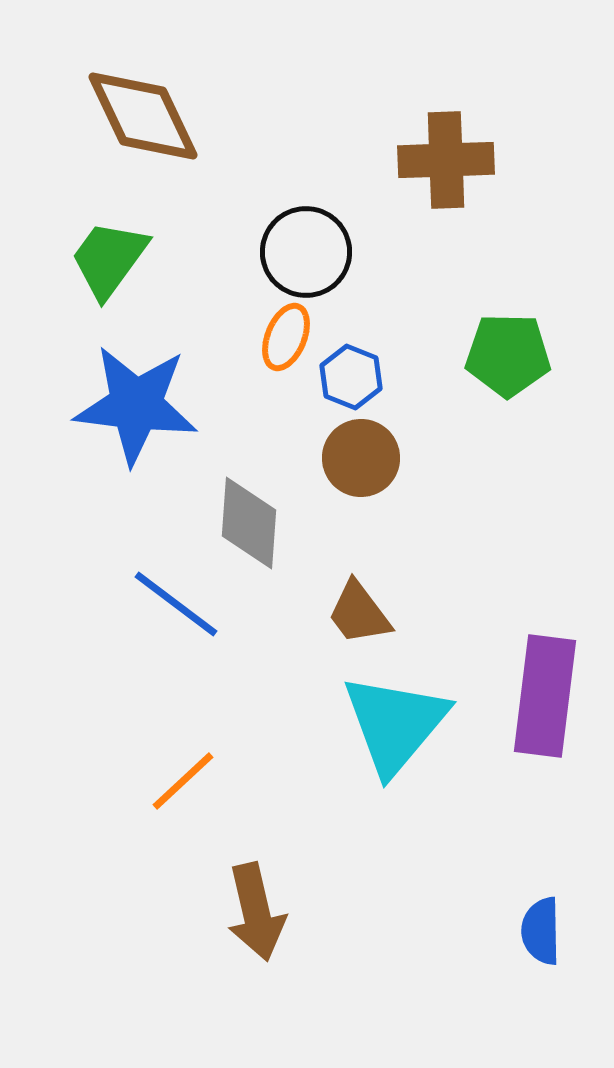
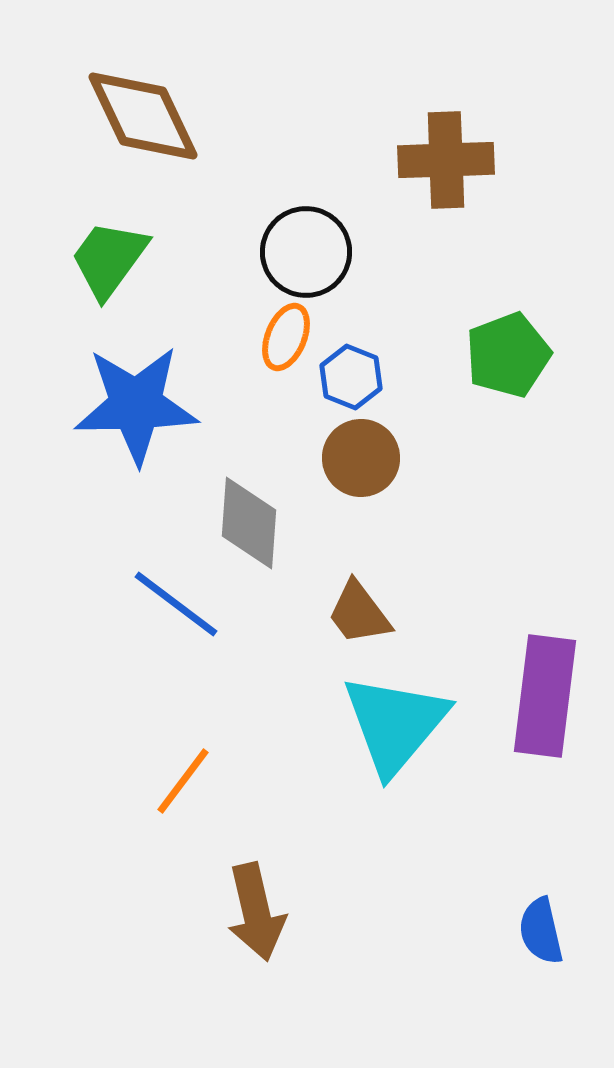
green pentagon: rotated 22 degrees counterclockwise
blue star: rotated 8 degrees counterclockwise
orange line: rotated 10 degrees counterclockwise
blue semicircle: rotated 12 degrees counterclockwise
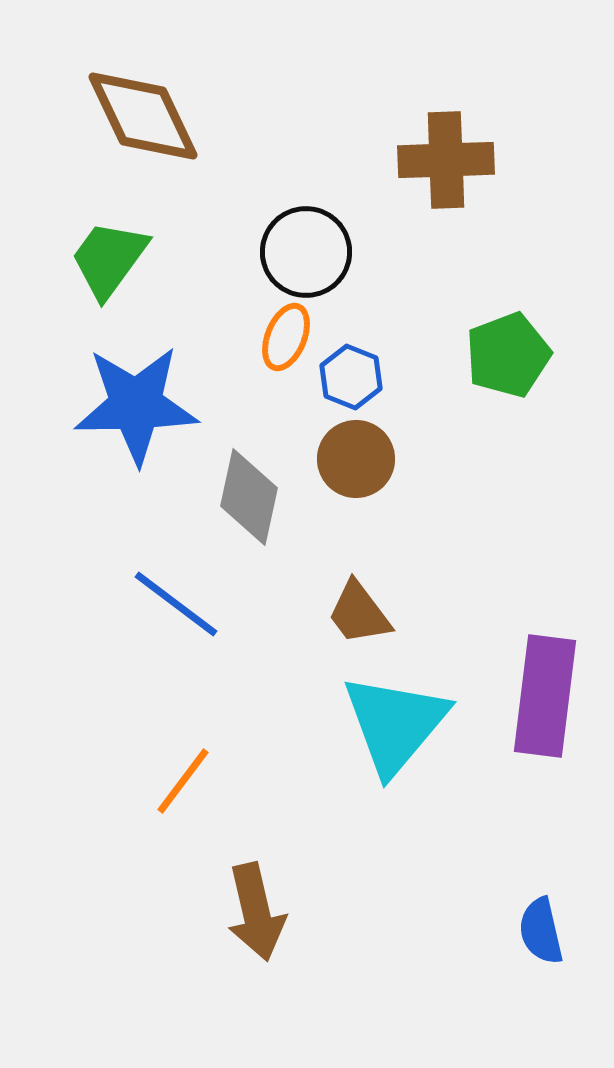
brown circle: moved 5 px left, 1 px down
gray diamond: moved 26 px up; rotated 8 degrees clockwise
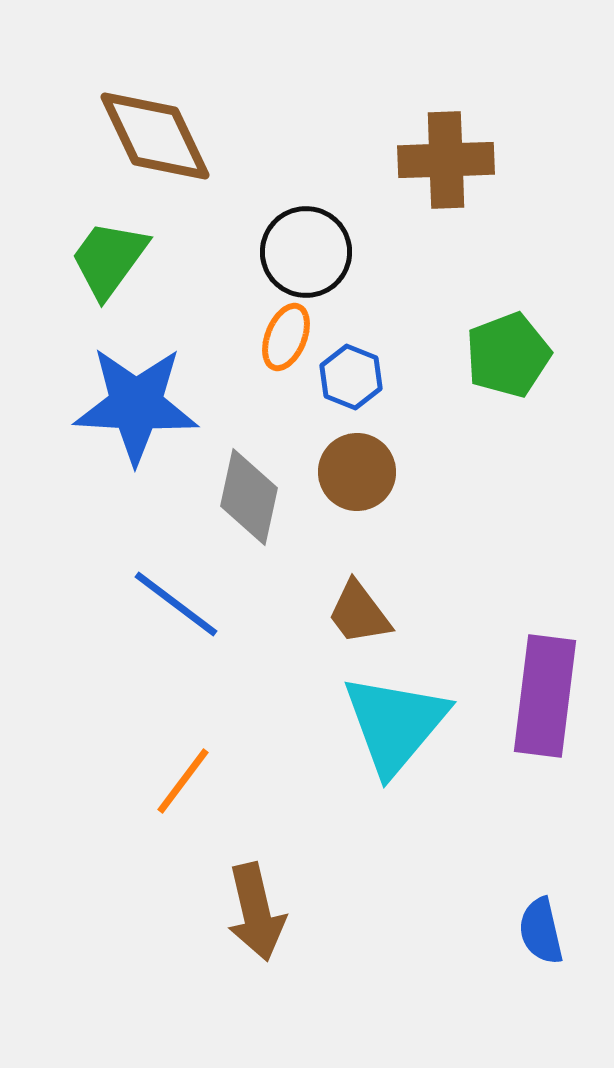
brown diamond: moved 12 px right, 20 px down
blue star: rotated 4 degrees clockwise
brown circle: moved 1 px right, 13 px down
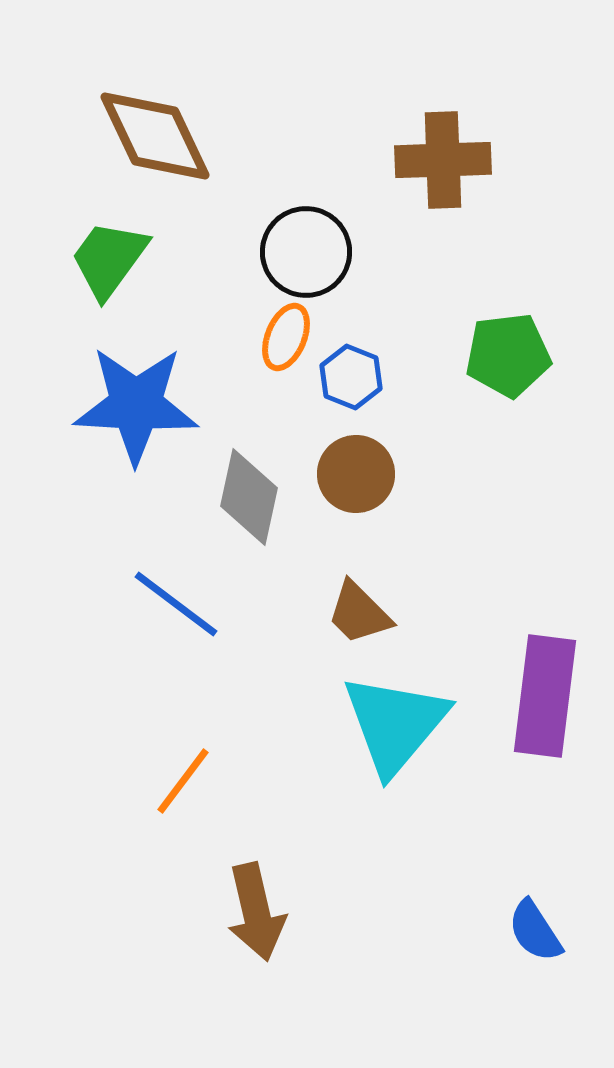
brown cross: moved 3 px left
green pentagon: rotated 14 degrees clockwise
brown circle: moved 1 px left, 2 px down
brown trapezoid: rotated 8 degrees counterclockwise
blue semicircle: moved 6 px left; rotated 20 degrees counterclockwise
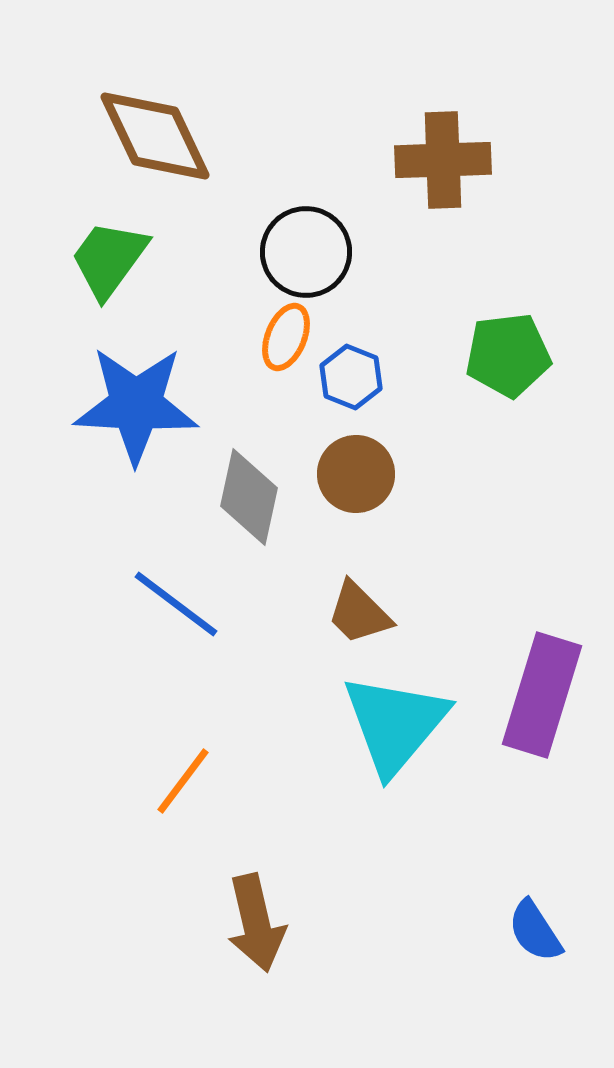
purple rectangle: moved 3 px left, 1 px up; rotated 10 degrees clockwise
brown arrow: moved 11 px down
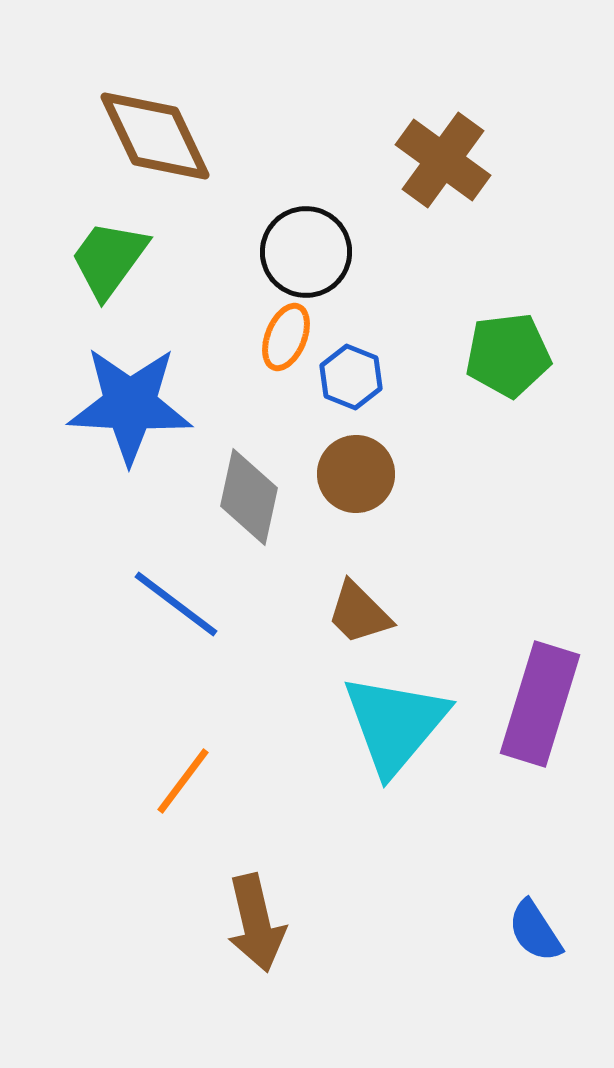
brown cross: rotated 38 degrees clockwise
blue star: moved 6 px left
purple rectangle: moved 2 px left, 9 px down
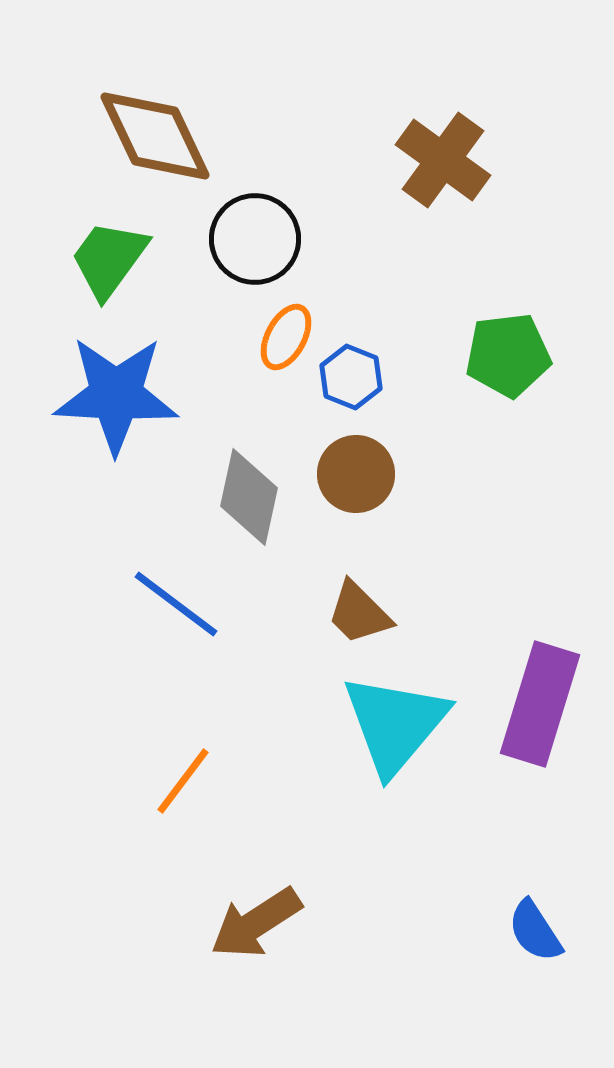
black circle: moved 51 px left, 13 px up
orange ellipse: rotated 6 degrees clockwise
blue star: moved 14 px left, 10 px up
brown arrow: rotated 70 degrees clockwise
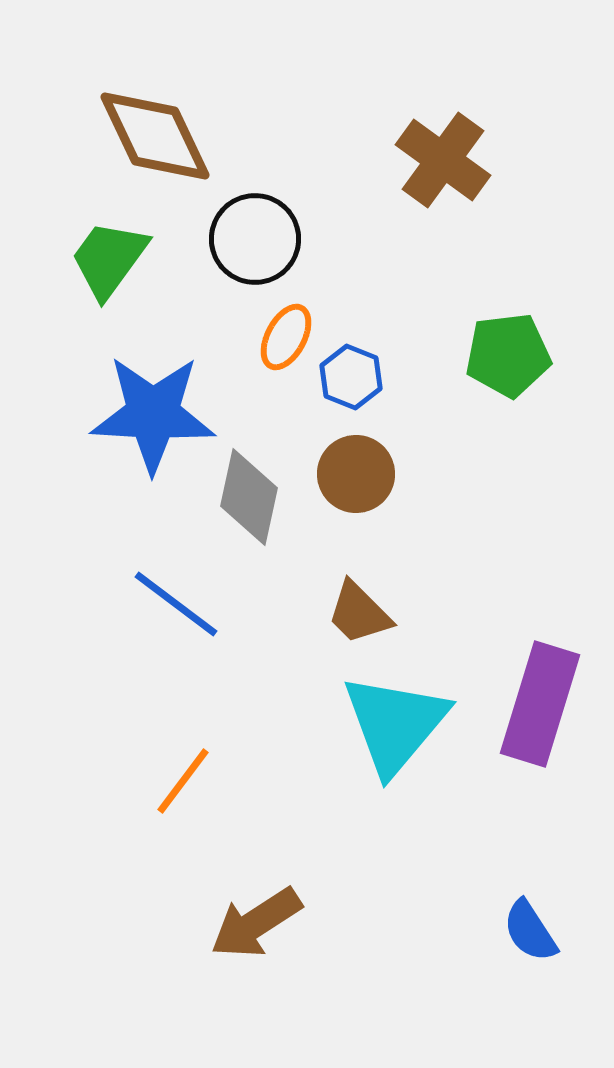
blue star: moved 37 px right, 19 px down
blue semicircle: moved 5 px left
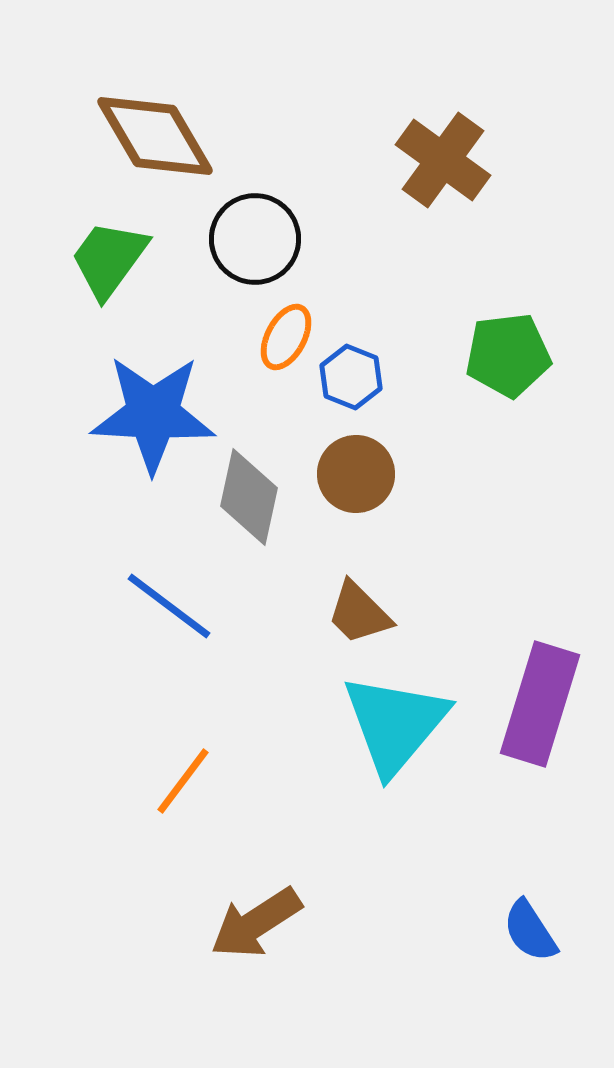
brown diamond: rotated 5 degrees counterclockwise
blue line: moved 7 px left, 2 px down
